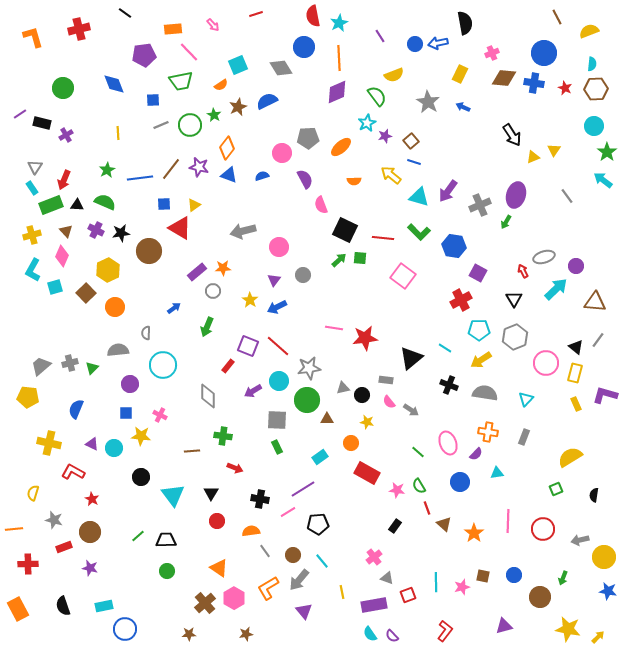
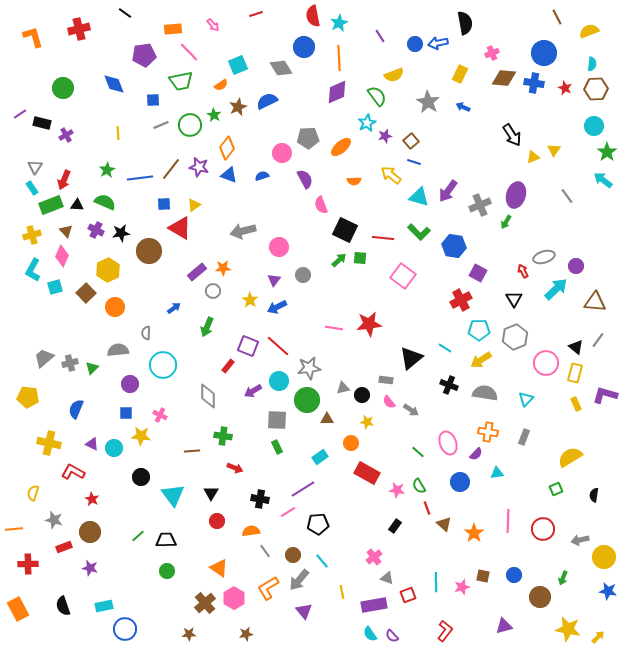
red star at (365, 338): moved 4 px right, 14 px up
gray trapezoid at (41, 366): moved 3 px right, 8 px up
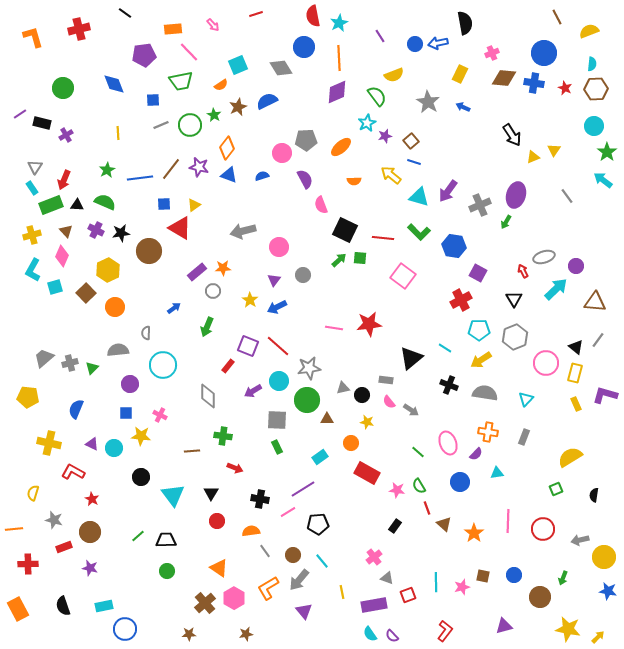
gray pentagon at (308, 138): moved 2 px left, 2 px down
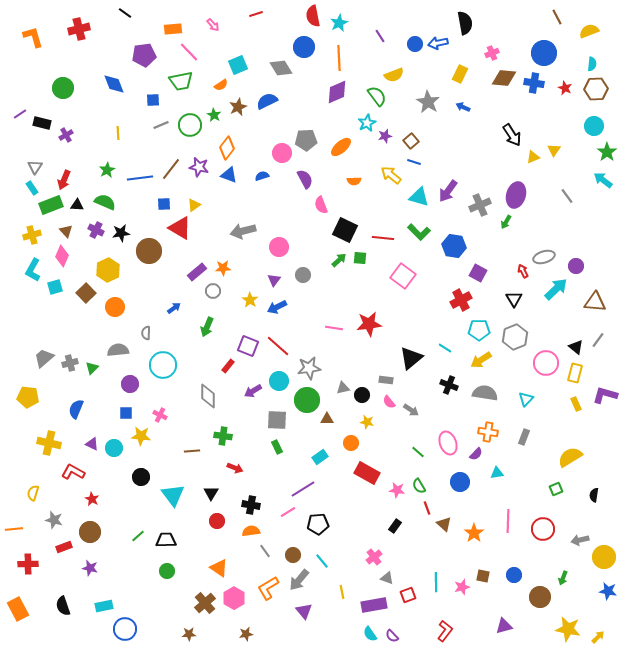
black cross at (260, 499): moved 9 px left, 6 px down
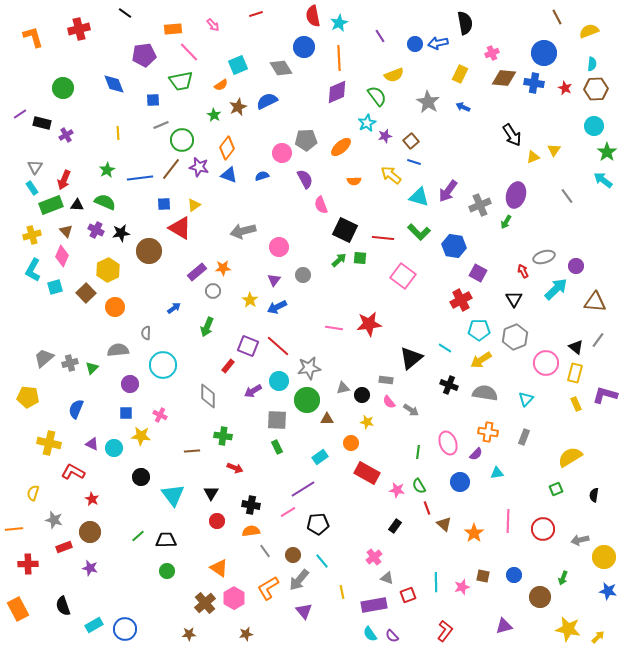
green circle at (190, 125): moved 8 px left, 15 px down
green line at (418, 452): rotated 56 degrees clockwise
cyan rectangle at (104, 606): moved 10 px left, 19 px down; rotated 18 degrees counterclockwise
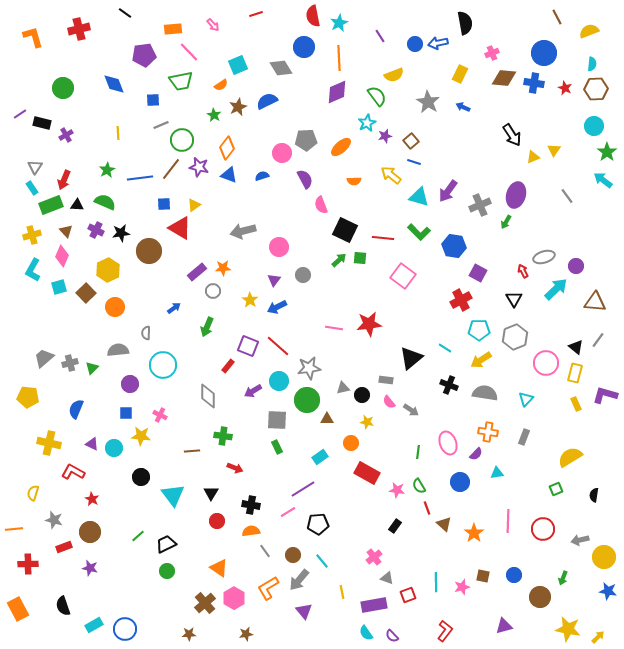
cyan square at (55, 287): moved 4 px right
black trapezoid at (166, 540): moved 4 px down; rotated 25 degrees counterclockwise
cyan semicircle at (370, 634): moved 4 px left, 1 px up
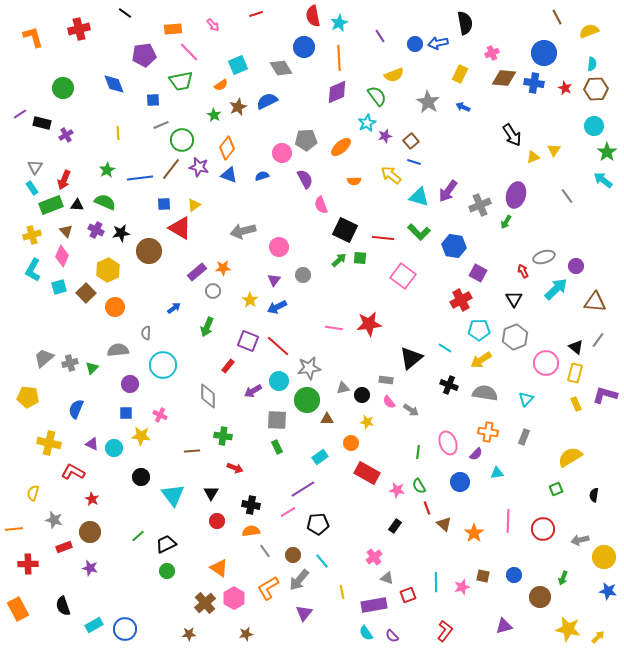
purple square at (248, 346): moved 5 px up
purple triangle at (304, 611): moved 2 px down; rotated 18 degrees clockwise
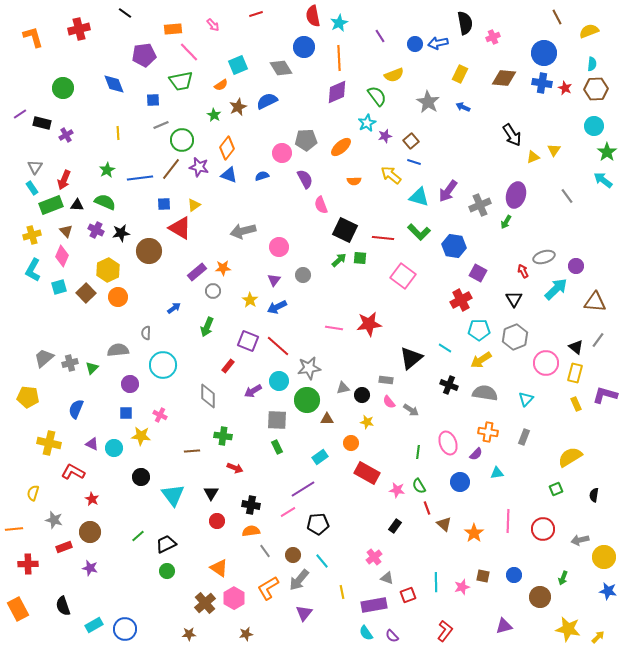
pink cross at (492, 53): moved 1 px right, 16 px up
blue cross at (534, 83): moved 8 px right
orange circle at (115, 307): moved 3 px right, 10 px up
